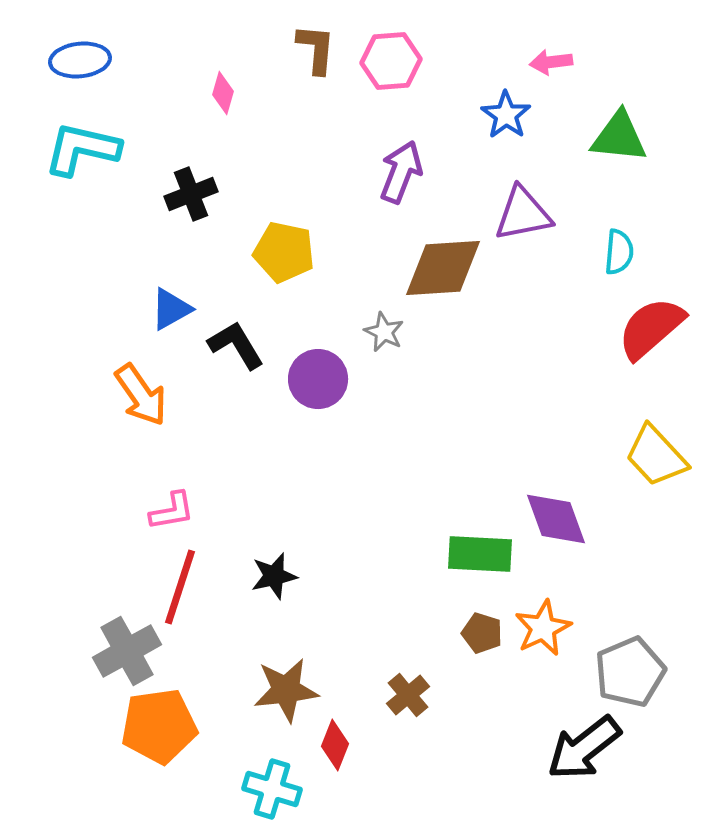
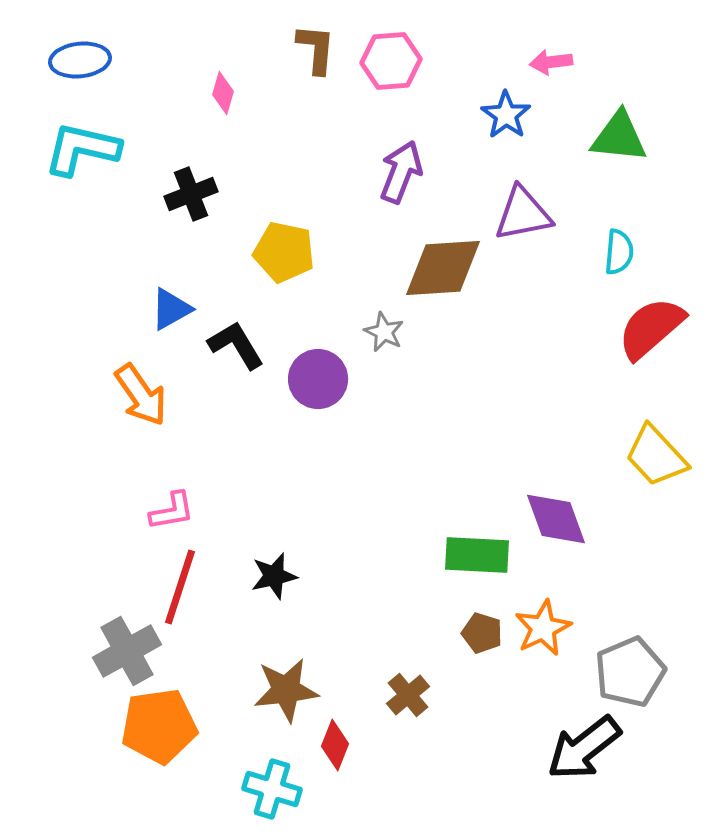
green rectangle: moved 3 px left, 1 px down
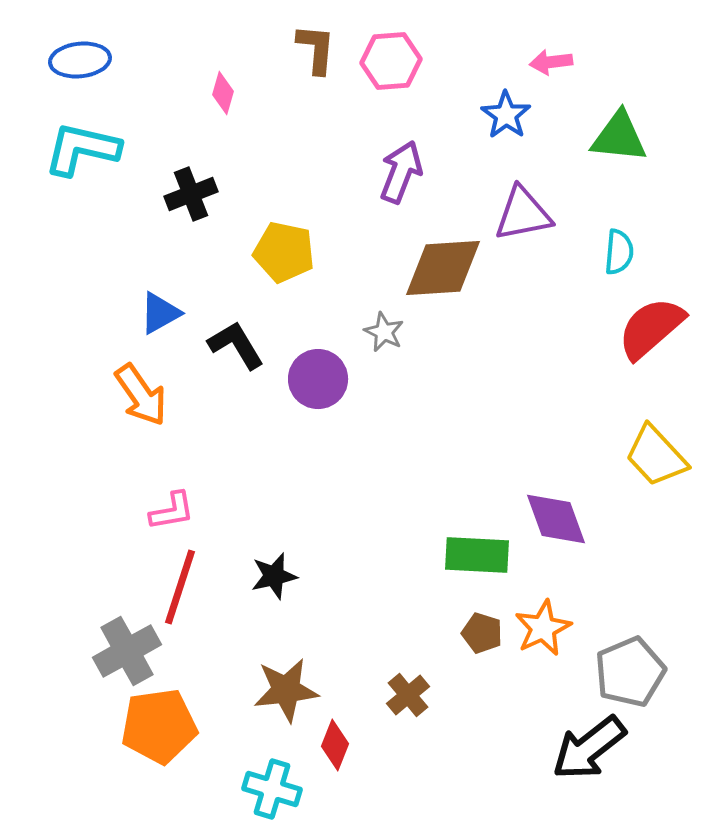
blue triangle: moved 11 px left, 4 px down
black arrow: moved 5 px right
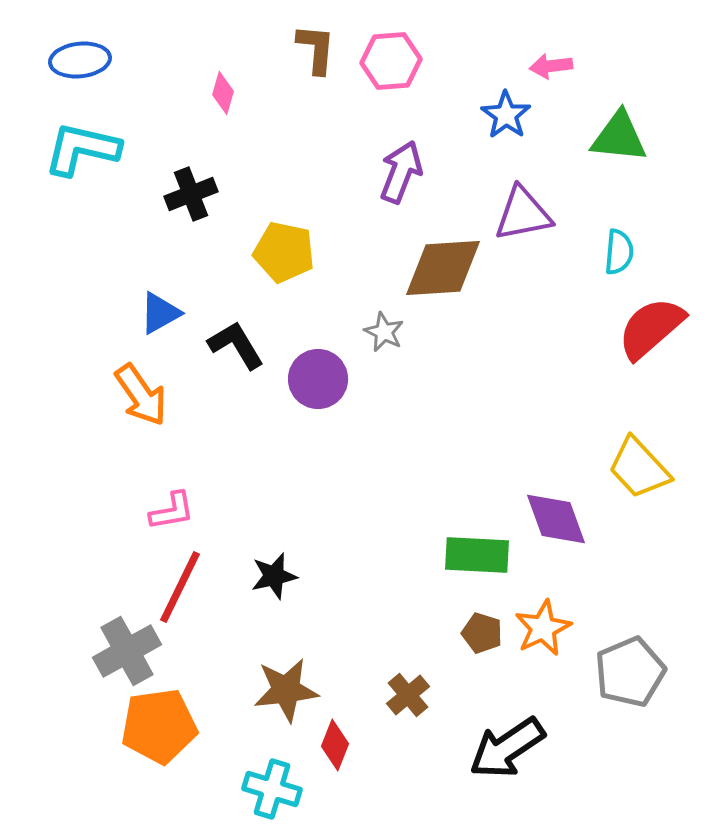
pink arrow: moved 4 px down
yellow trapezoid: moved 17 px left, 12 px down
red line: rotated 8 degrees clockwise
black arrow: moved 82 px left; rotated 4 degrees clockwise
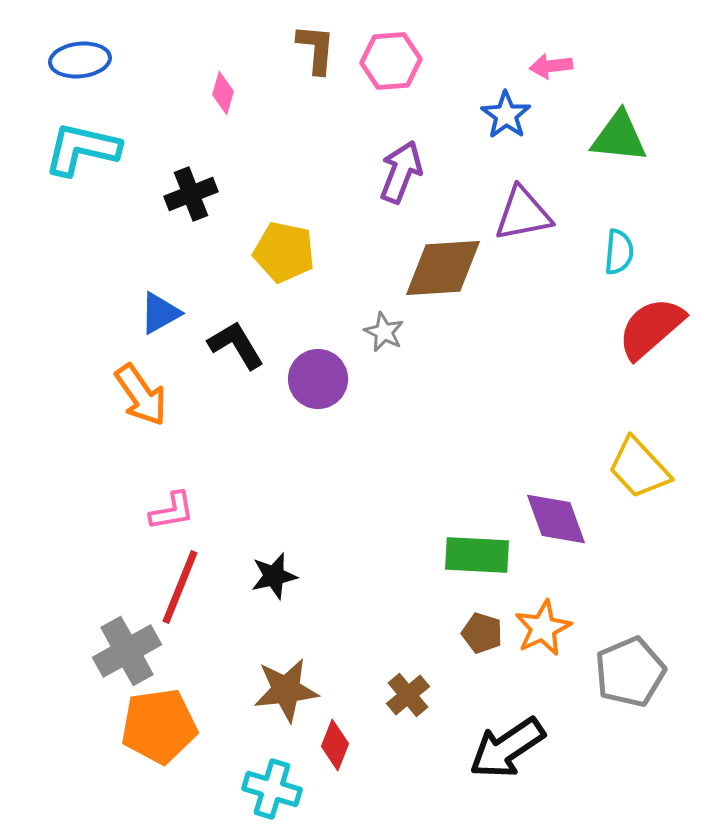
red line: rotated 4 degrees counterclockwise
